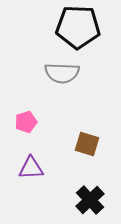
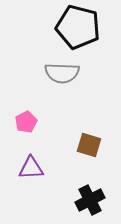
black pentagon: rotated 12 degrees clockwise
pink pentagon: rotated 10 degrees counterclockwise
brown square: moved 2 px right, 1 px down
black cross: rotated 16 degrees clockwise
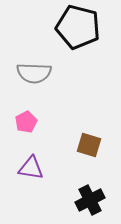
gray semicircle: moved 28 px left
purple triangle: rotated 12 degrees clockwise
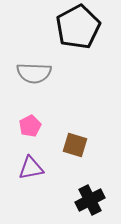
black pentagon: rotated 30 degrees clockwise
pink pentagon: moved 4 px right, 4 px down
brown square: moved 14 px left
purple triangle: rotated 20 degrees counterclockwise
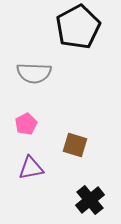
pink pentagon: moved 4 px left, 2 px up
black cross: rotated 12 degrees counterclockwise
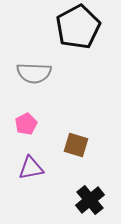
brown square: moved 1 px right
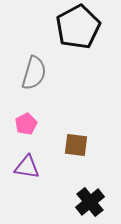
gray semicircle: rotated 76 degrees counterclockwise
brown square: rotated 10 degrees counterclockwise
purple triangle: moved 4 px left, 1 px up; rotated 20 degrees clockwise
black cross: moved 2 px down
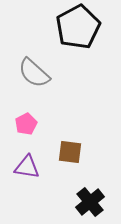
gray semicircle: rotated 116 degrees clockwise
brown square: moved 6 px left, 7 px down
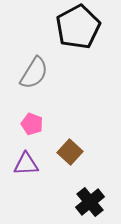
gray semicircle: rotated 100 degrees counterclockwise
pink pentagon: moved 6 px right; rotated 25 degrees counterclockwise
brown square: rotated 35 degrees clockwise
purple triangle: moved 1 px left, 3 px up; rotated 12 degrees counterclockwise
